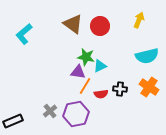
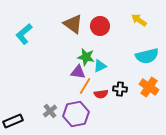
yellow arrow: rotated 77 degrees counterclockwise
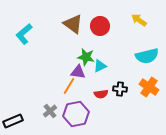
orange line: moved 16 px left
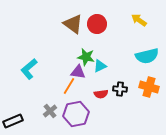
red circle: moved 3 px left, 2 px up
cyan L-shape: moved 5 px right, 35 px down
orange cross: rotated 18 degrees counterclockwise
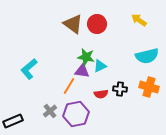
purple triangle: moved 4 px right, 1 px up
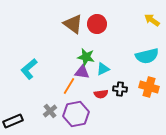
yellow arrow: moved 13 px right
cyan triangle: moved 3 px right, 3 px down
purple triangle: moved 1 px down
